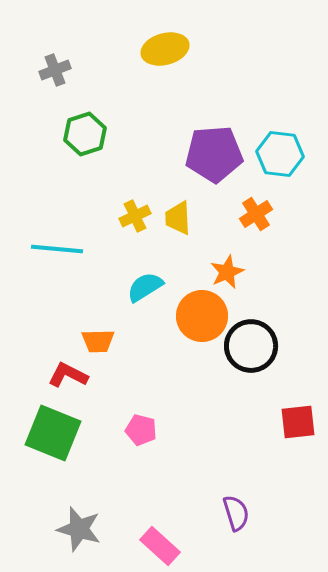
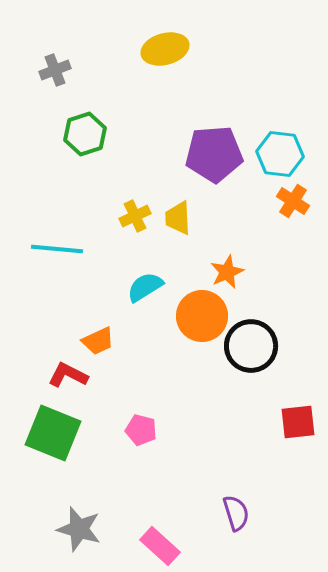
orange cross: moved 37 px right, 13 px up; rotated 24 degrees counterclockwise
orange trapezoid: rotated 24 degrees counterclockwise
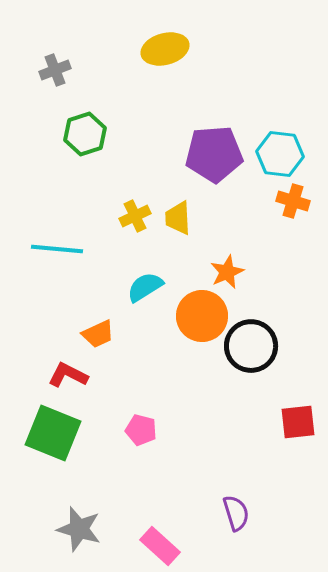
orange cross: rotated 16 degrees counterclockwise
orange trapezoid: moved 7 px up
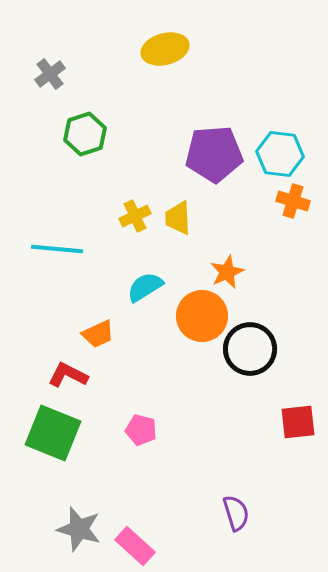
gray cross: moved 5 px left, 4 px down; rotated 16 degrees counterclockwise
black circle: moved 1 px left, 3 px down
pink rectangle: moved 25 px left
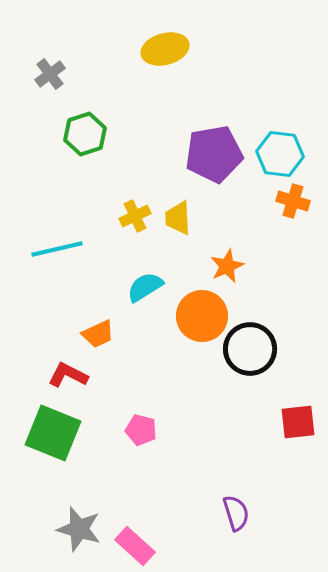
purple pentagon: rotated 6 degrees counterclockwise
cyan line: rotated 18 degrees counterclockwise
orange star: moved 6 px up
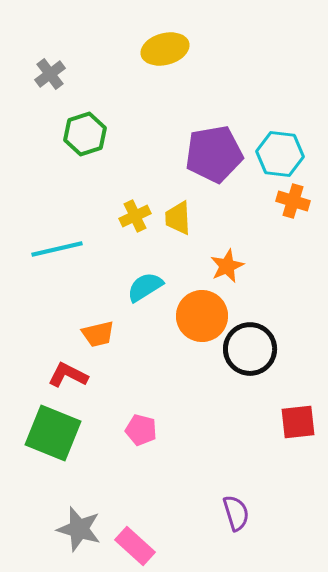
orange trapezoid: rotated 12 degrees clockwise
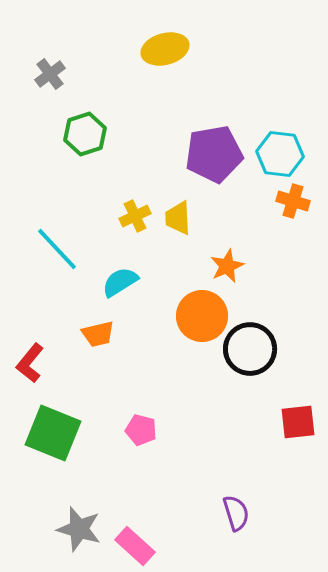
cyan line: rotated 60 degrees clockwise
cyan semicircle: moved 25 px left, 5 px up
red L-shape: moved 38 px left, 12 px up; rotated 78 degrees counterclockwise
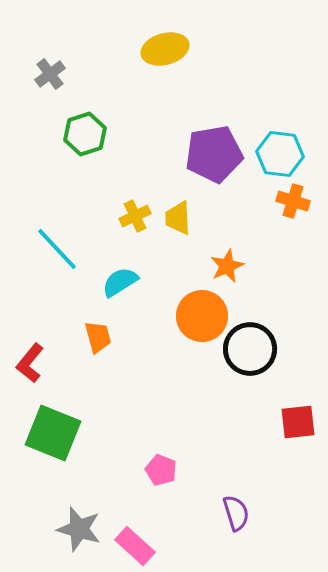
orange trapezoid: moved 3 px down; rotated 92 degrees counterclockwise
pink pentagon: moved 20 px right, 40 px down; rotated 8 degrees clockwise
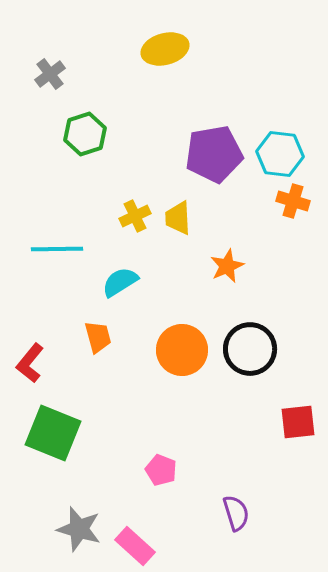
cyan line: rotated 48 degrees counterclockwise
orange circle: moved 20 px left, 34 px down
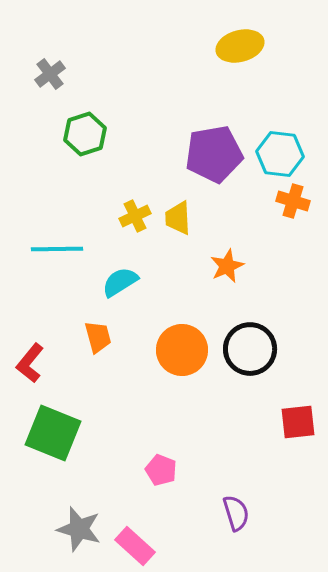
yellow ellipse: moved 75 px right, 3 px up
